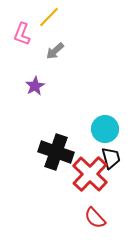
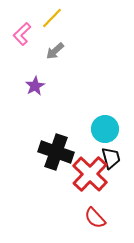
yellow line: moved 3 px right, 1 px down
pink L-shape: rotated 25 degrees clockwise
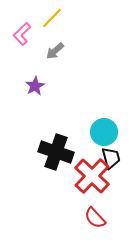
cyan circle: moved 1 px left, 3 px down
red cross: moved 2 px right, 2 px down
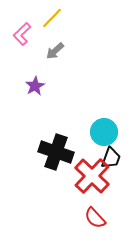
black trapezoid: rotated 35 degrees clockwise
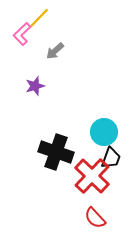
yellow line: moved 13 px left
purple star: rotated 12 degrees clockwise
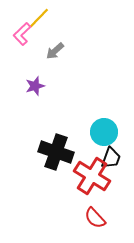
red cross: rotated 12 degrees counterclockwise
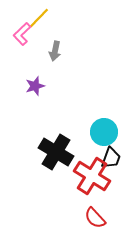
gray arrow: rotated 36 degrees counterclockwise
black cross: rotated 12 degrees clockwise
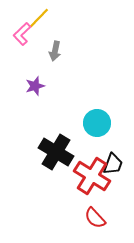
cyan circle: moved 7 px left, 9 px up
black trapezoid: moved 2 px right, 6 px down
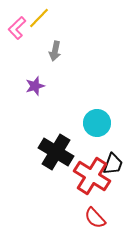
pink L-shape: moved 5 px left, 6 px up
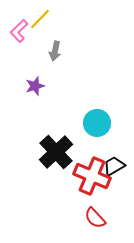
yellow line: moved 1 px right, 1 px down
pink L-shape: moved 2 px right, 3 px down
black cross: rotated 16 degrees clockwise
black trapezoid: moved 1 px right, 2 px down; rotated 140 degrees counterclockwise
red cross: rotated 9 degrees counterclockwise
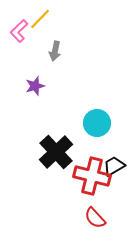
red cross: rotated 9 degrees counterclockwise
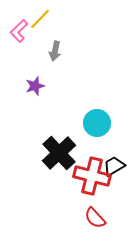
black cross: moved 3 px right, 1 px down
